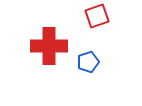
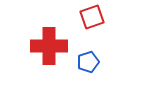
red square: moved 5 px left, 1 px down
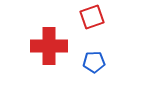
blue pentagon: moved 6 px right; rotated 15 degrees clockwise
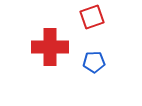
red cross: moved 1 px right, 1 px down
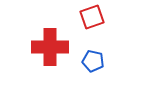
blue pentagon: moved 1 px left, 1 px up; rotated 15 degrees clockwise
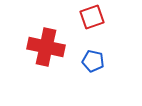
red cross: moved 4 px left; rotated 12 degrees clockwise
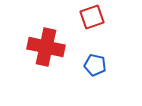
blue pentagon: moved 2 px right, 4 px down
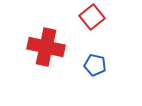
red square: rotated 20 degrees counterclockwise
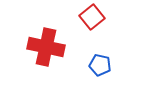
blue pentagon: moved 5 px right
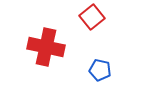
blue pentagon: moved 5 px down
